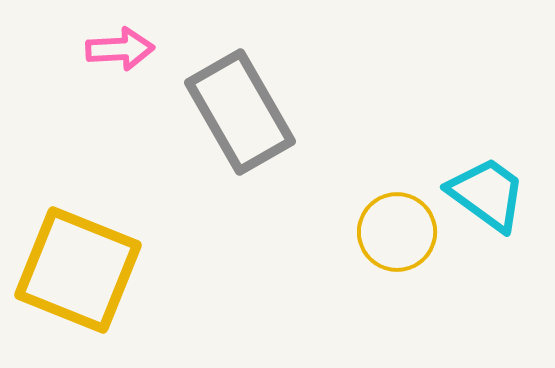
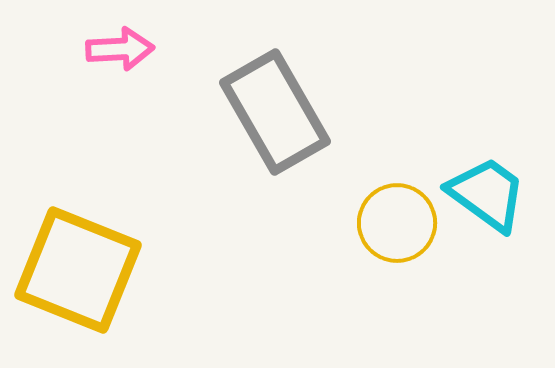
gray rectangle: moved 35 px right
yellow circle: moved 9 px up
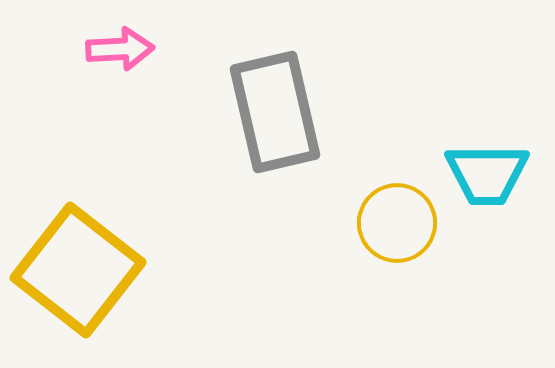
gray rectangle: rotated 17 degrees clockwise
cyan trapezoid: moved 20 px up; rotated 144 degrees clockwise
yellow square: rotated 16 degrees clockwise
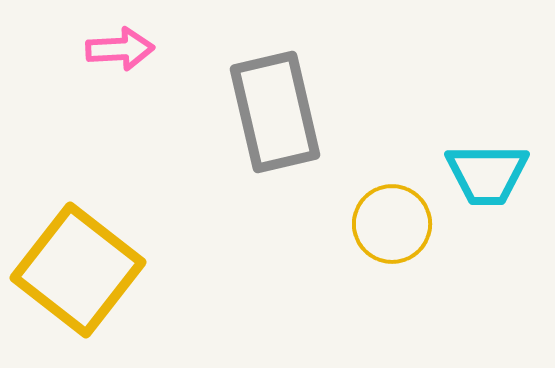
yellow circle: moved 5 px left, 1 px down
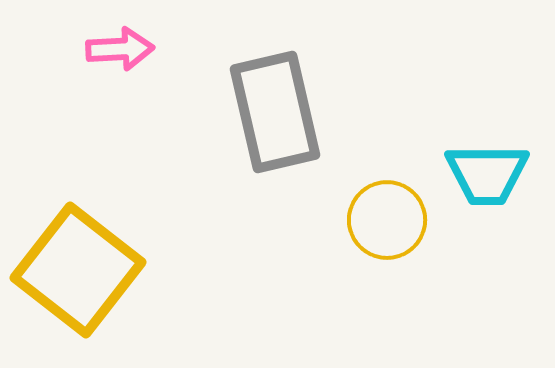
yellow circle: moved 5 px left, 4 px up
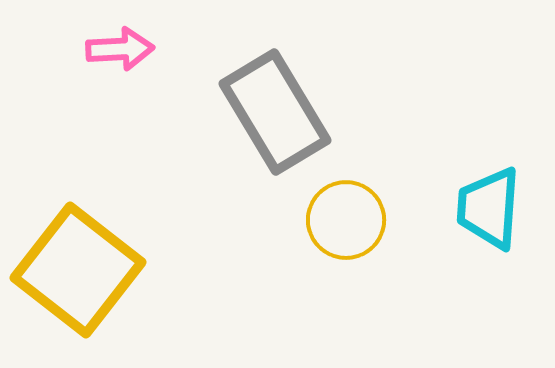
gray rectangle: rotated 18 degrees counterclockwise
cyan trapezoid: moved 2 px right, 34 px down; rotated 94 degrees clockwise
yellow circle: moved 41 px left
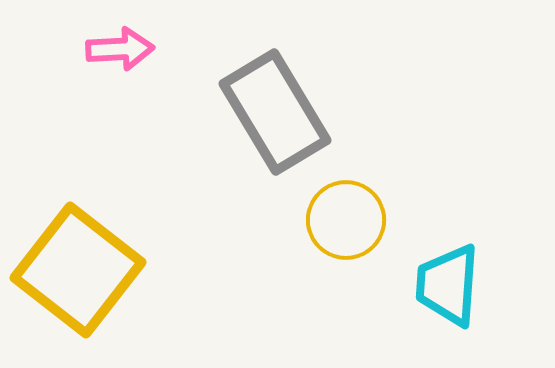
cyan trapezoid: moved 41 px left, 77 px down
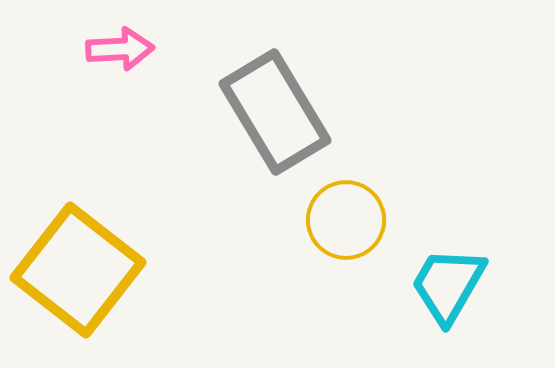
cyan trapezoid: rotated 26 degrees clockwise
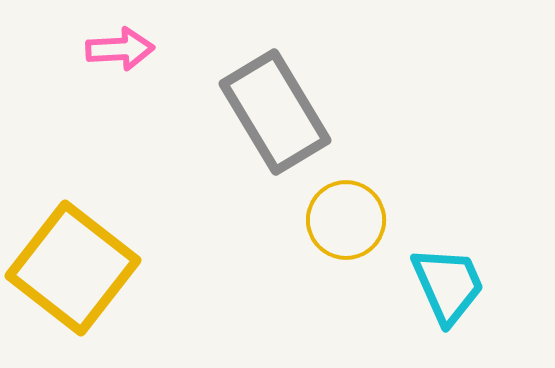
yellow square: moved 5 px left, 2 px up
cyan trapezoid: rotated 126 degrees clockwise
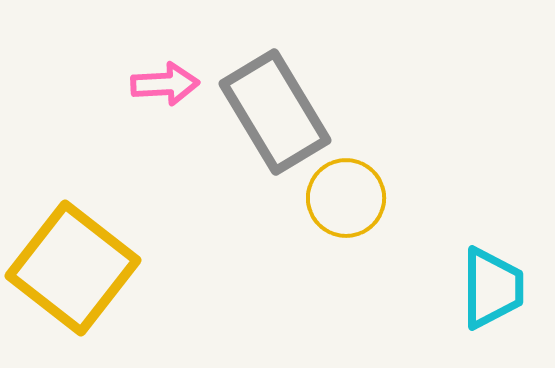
pink arrow: moved 45 px right, 35 px down
yellow circle: moved 22 px up
cyan trapezoid: moved 44 px right, 3 px down; rotated 24 degrees clockwise
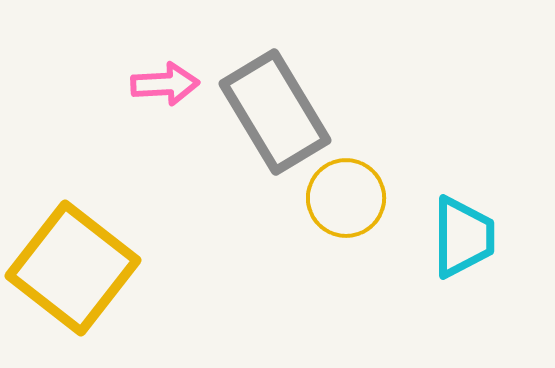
cyan trapezoid: moved 29 px left, 51 px up
